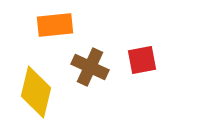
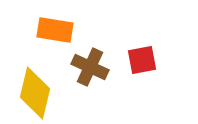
orange rectangle: moved 5 px down; rotated 15 degrees clockwise
yellow diamond: moved 1 px left, 1 px down
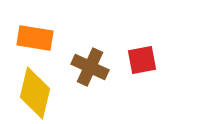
orange rectangle: moved 20 px left, 8 px down
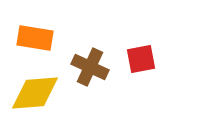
red square: moved 1 px left, 1 px up
yellow diamond: rotated 72 degrees clockwise
